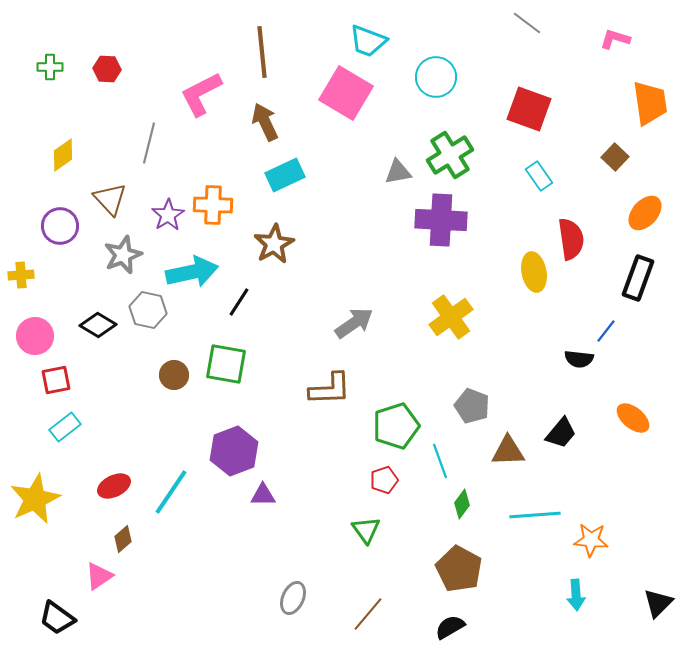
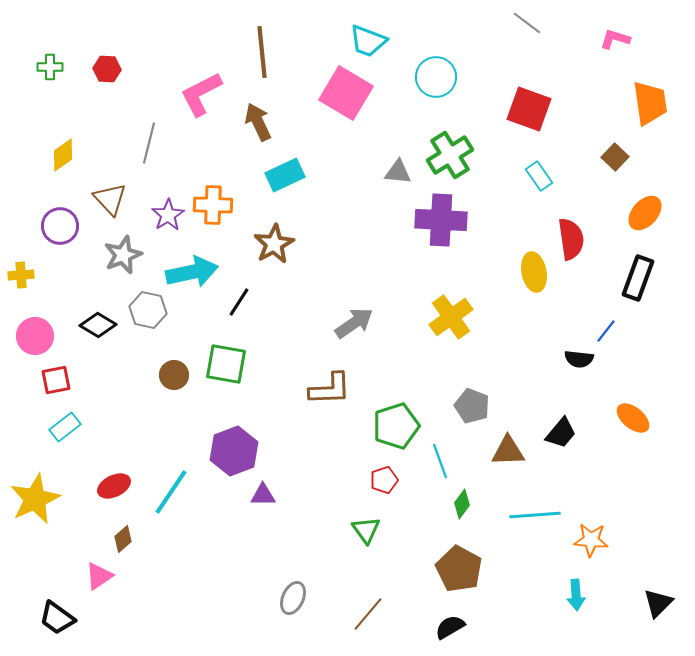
brown arrow at (265, 122): moved 7 px left
gray triangle at (398, 172): rotated 16 degrees clockwise
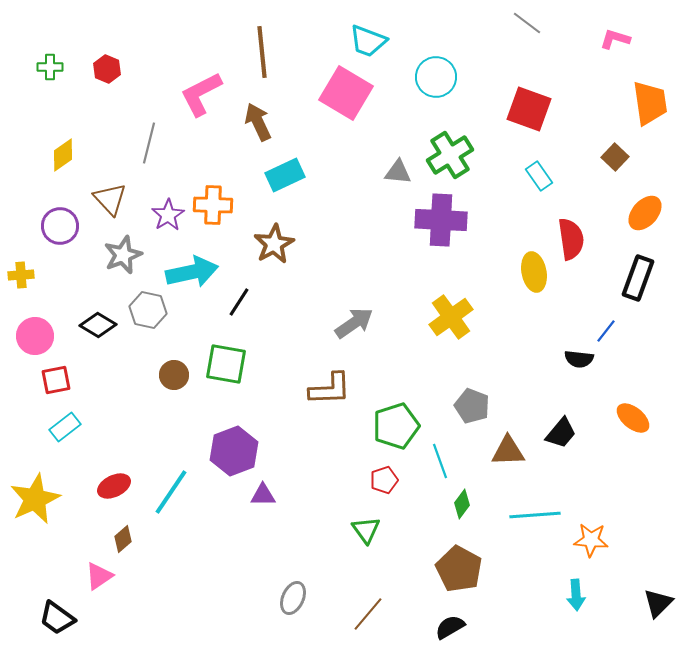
red hexagon at (107, 69): rotated 20 degrees clockwise
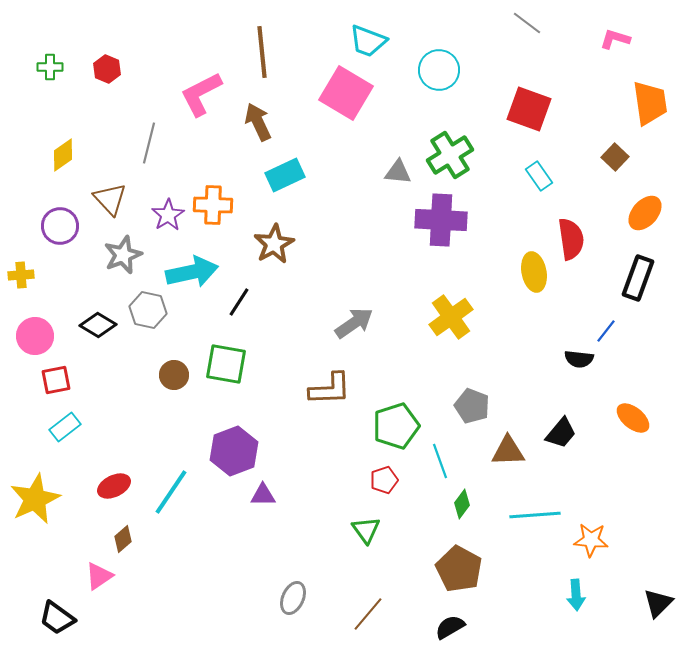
cyan circle at (436, 77): moved 3 px right, 7 px up
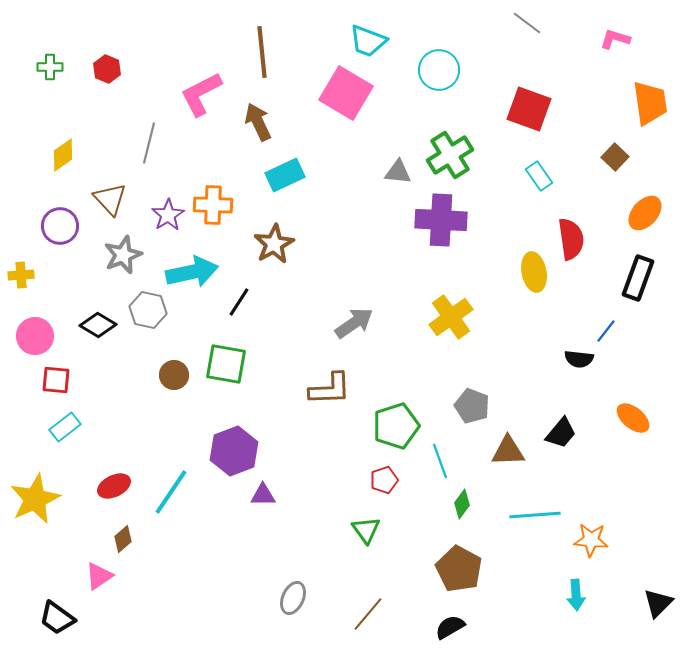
red square at (56, 380): rotated 16 degrees clockwise
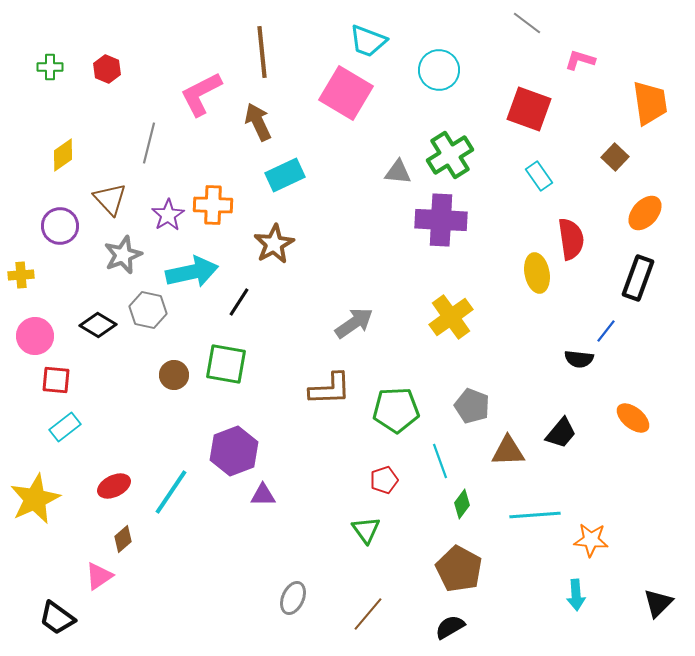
pink L-shape at (615, 39): moved 35 px left, 21 px down
yellow ellipse at (534, 272): moved 3 px right, 1 px down
green pentagon at (396, 426): moved 16 px up; rotated 15 degrees clockwise
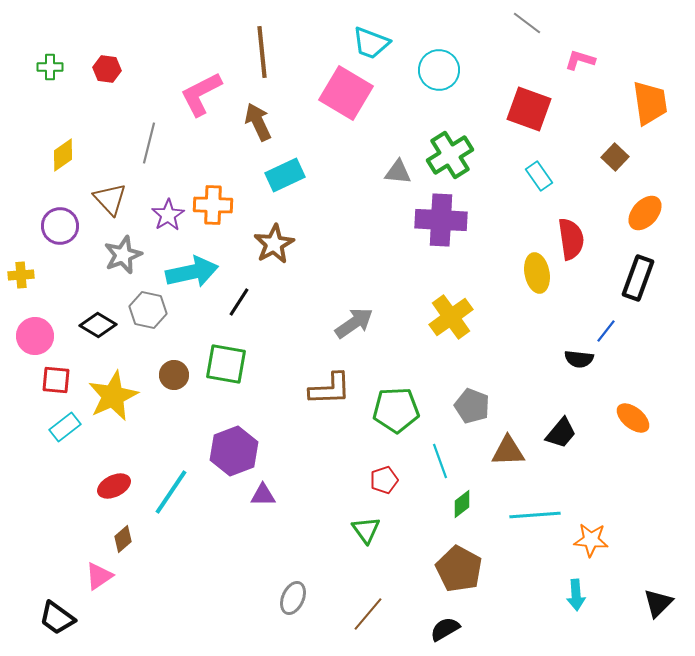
cyan trapezoid at (368, 41): moved 3 px right, 2 px down
red hexagon at (107, 69): rotated 16 degrees counterclockwise
yellow star at (35, 499): moved 78 px right, 103 px up
green diamond at (462, 504): rotated 16 degrees clockwise
black semicircle at (450, 627): moved 5 px left, 2 px down
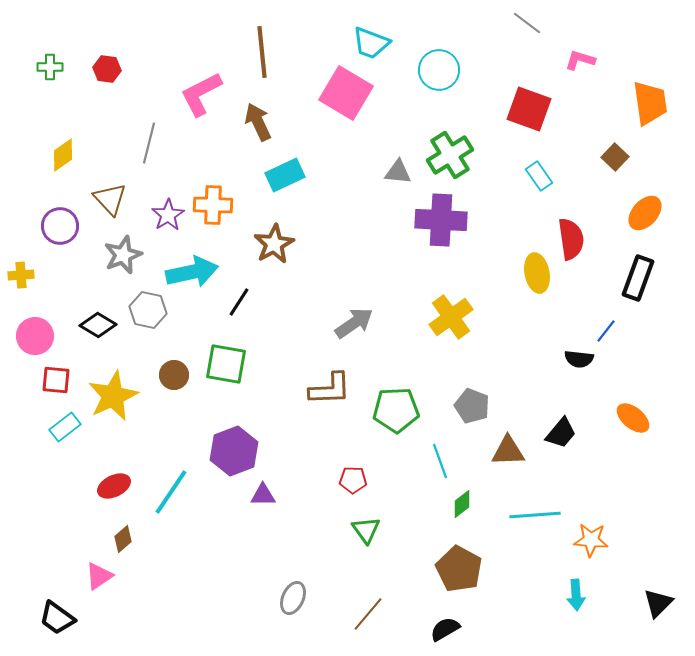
red pentagon at (384, 480): moved 31 px left; rotated 20 degrees clockwise
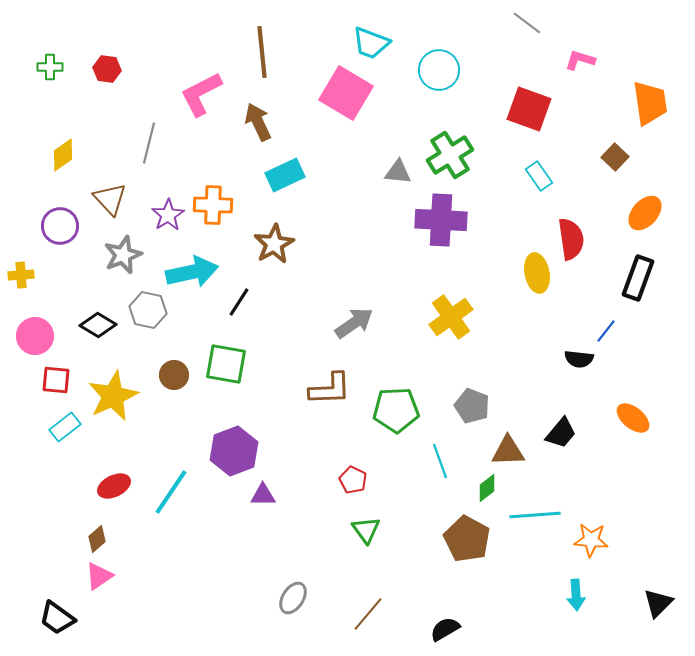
red pentagon at (353, 480): rotated 24 degrees clockwise
green diamond at (462, 504): moved 25 px right, 16 px up
brown diamond at (123, 539): moved 26 px left
brown pentagon at (459, 569): moved 8 px right, 30 px up
gray ellipse at (293, 598): rotated 8 degrees clockwise
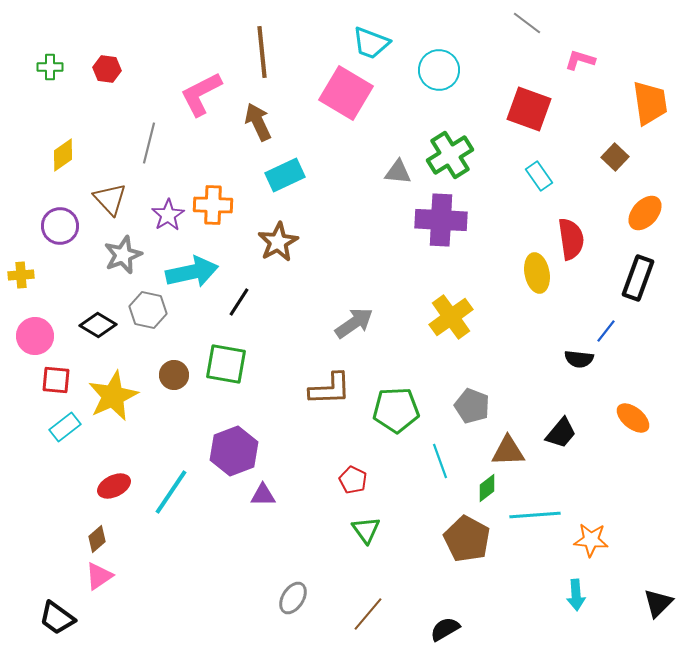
brown star at (274, 244): moved 4 px right, 2 px up
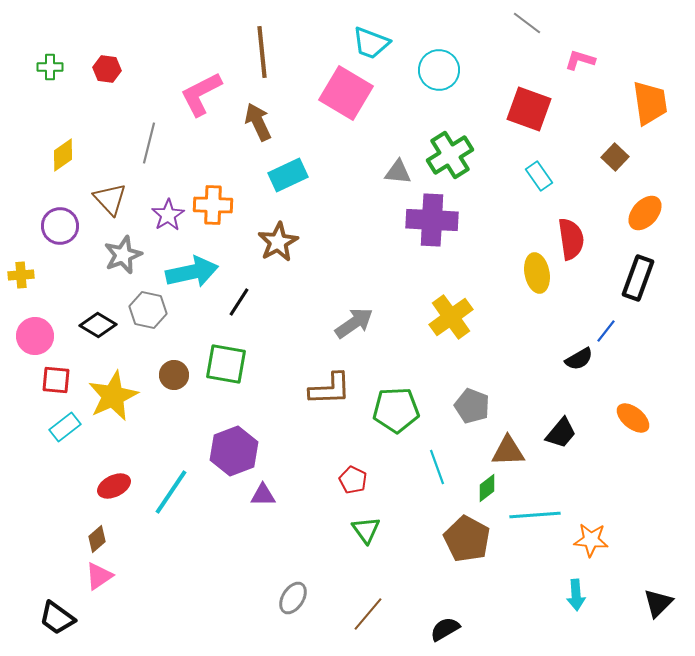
cyan rectangle at (285, 175): moved 3 px right
purple cross at (441, 220): moved 9 px left
black semicircle at (579, 359): rotated 36 degrees counterclockwise
cyan line at (440, 461): moved 3 px left, 6 px down
